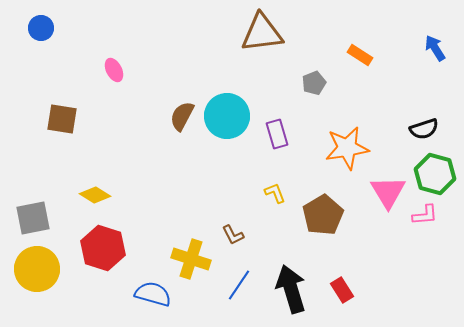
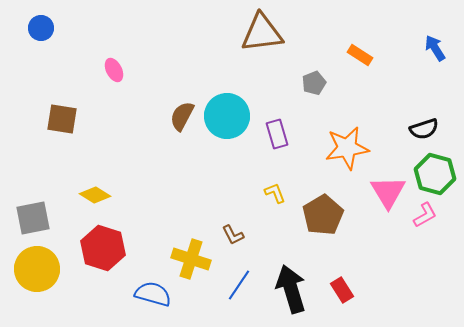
pink L-shape: rotated 24 degrees counterclockwise
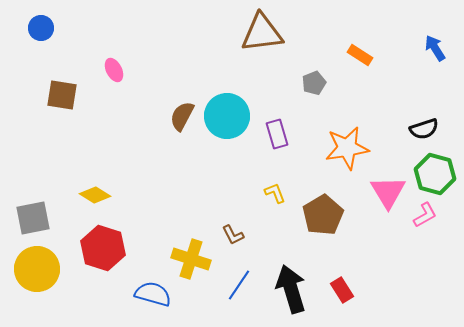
brown square: moved 24 px up
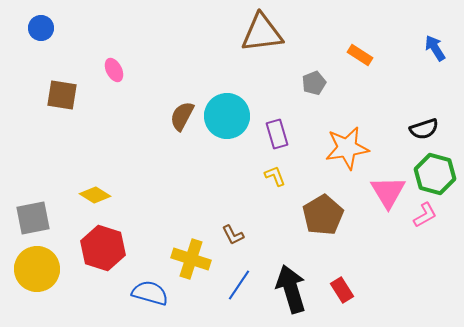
yellow L-shape: moved 17 px up
blue semicircle: moved 3 px left, 1 px up
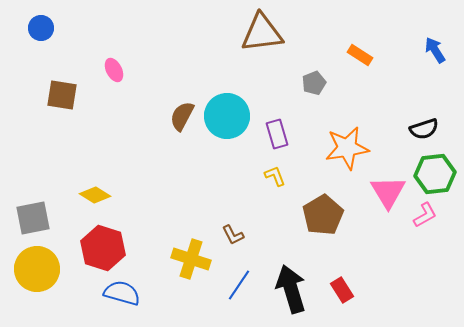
blue arrow: moved 2 px down
green hexagon: rotated 21 degrees counterclockwise
blue semicircle: moved 28 px left
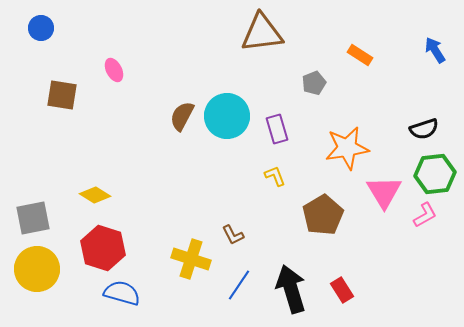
purple rectangle: moved 5 px up
pink triangle: moved 4 px left
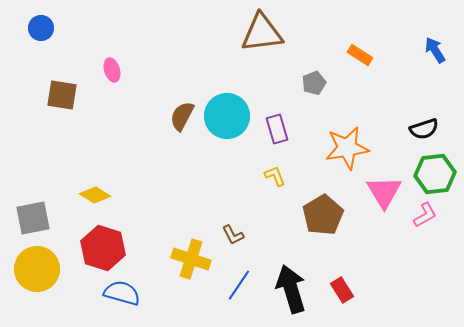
pink ellipse: moved 2 px left; rotated 10 degrees clockwise
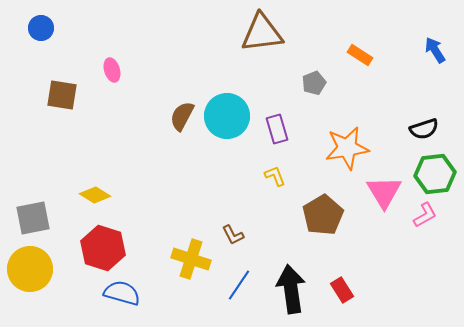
yellow circle: moved 7 px left
black arrow: rotated 9 degrees clockwise
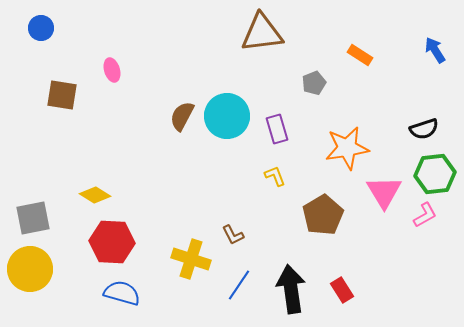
red hexagon: moved 9 px right, 6 px up; rotated 15 degrees counterclockwise
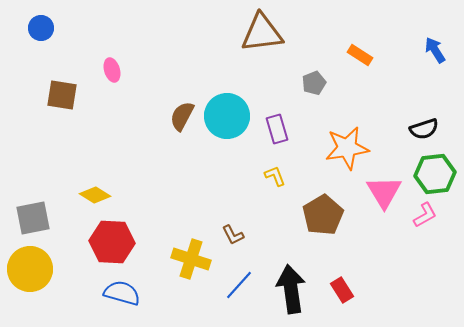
blue line: rotated 8 degrees clockwise
